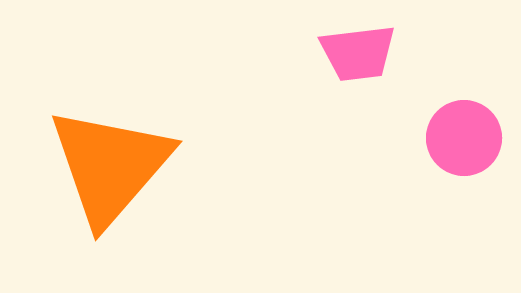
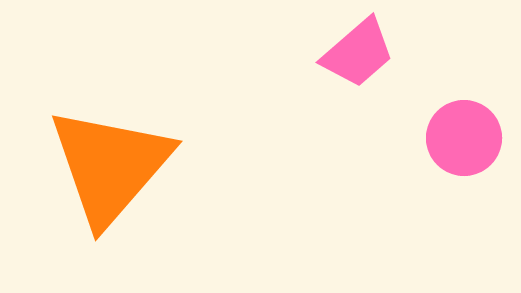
pink trapezoid: rotated 34 degrees counterclockwise
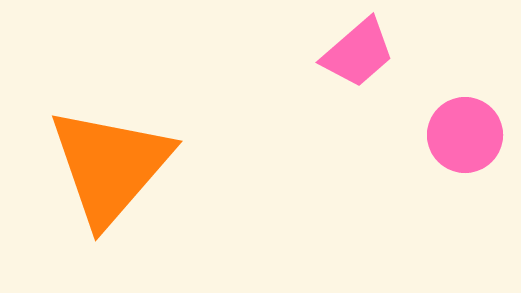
pink circle: moved 1 px right, 3 px up
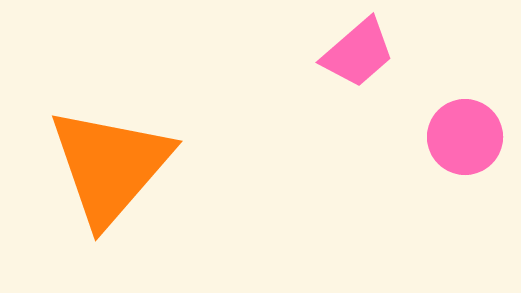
pink circle: moved 2 px down
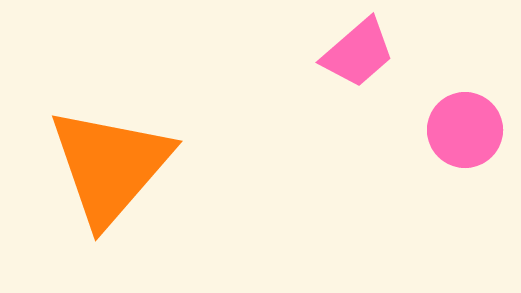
pink circle: moved 7 px up
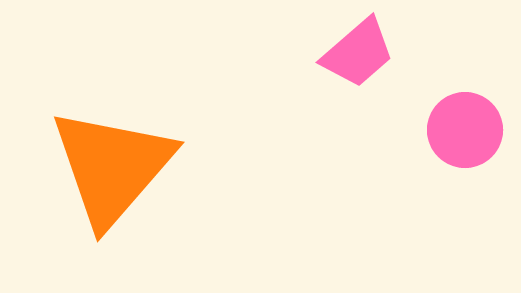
orange triangle: moved 2 px right, 1 px down
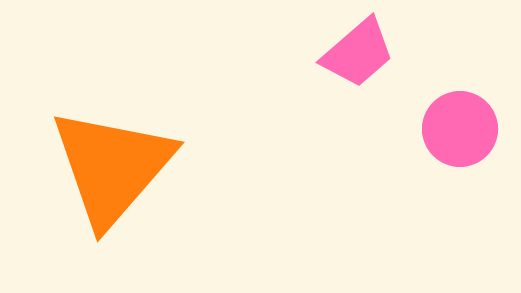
pink circle: moved 5 px left, 1 px up
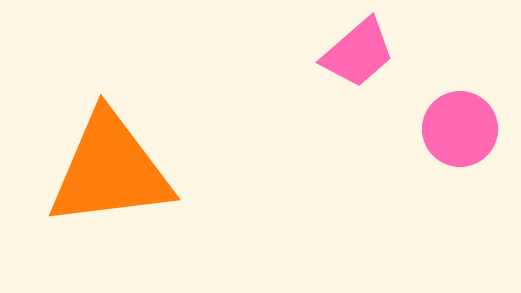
orange triangle: moved 2 px left, 3 px down; rotated 42 degrees clockwise
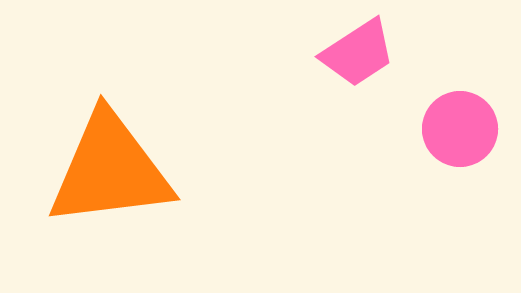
pink trapezoid: rotated 8 degrees clockwise
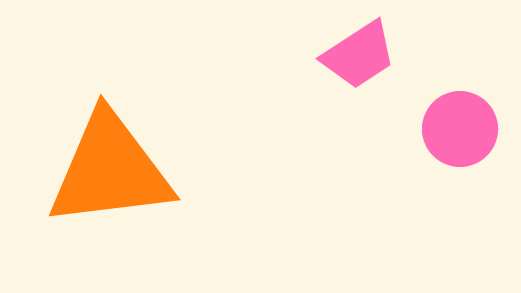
pink trapezoid: moved 1 px right, 2 px down
